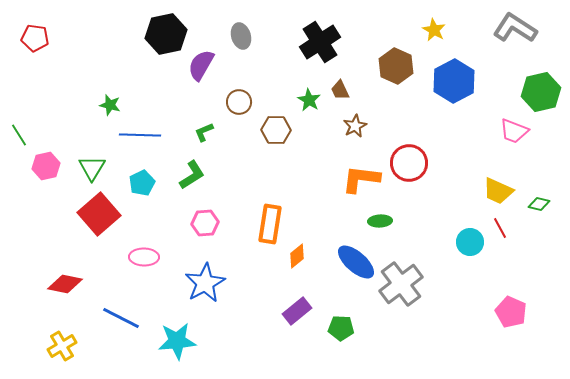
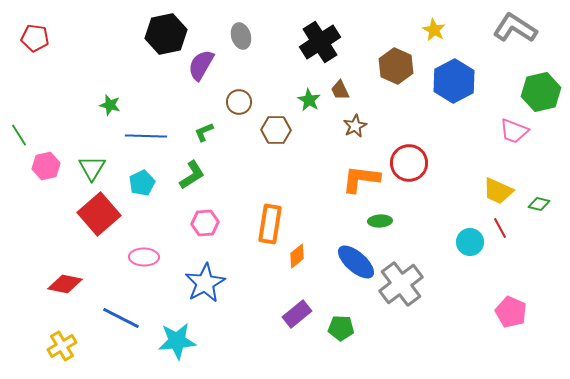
blue line at (140, 135): moved 6 px right, 1 px down
purple rectangle at (297, 311): moved 3 px down
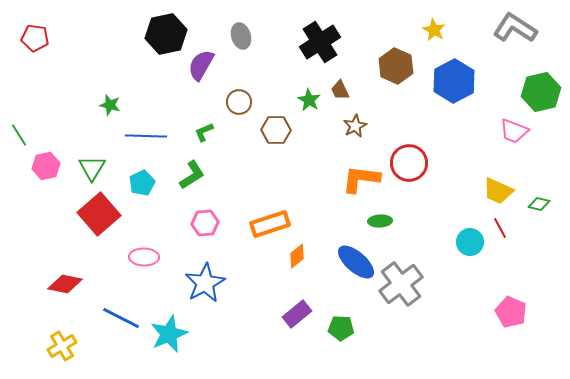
orange rectangle at (270, 224): rotated 63 degrees clockwise
cyan star at (177, 341): moved 8 px left, 7 px up; rotated 18 degrees counterclockwise
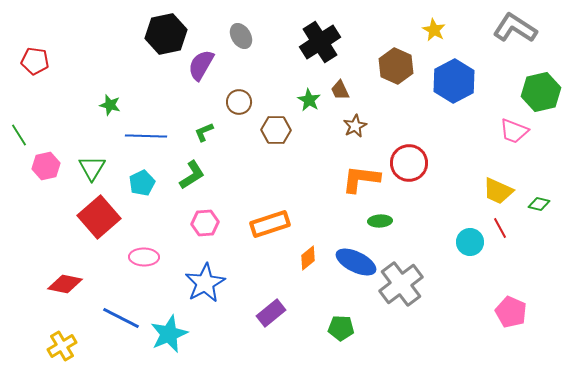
gray ellipse at (241, 36): rotated 15 degrees counterclockwise
red pentagon at (35, 38): moved 23 px down
red square at (99, 214): moved 3 px down
orange diamond at (297, 256): moved 11 px right, 2 px down
blue ellipse at (356, 262): rotated 15 degrees counterclockwise
purple rectangle at (297, 314): moved 26 px left, 1 px up
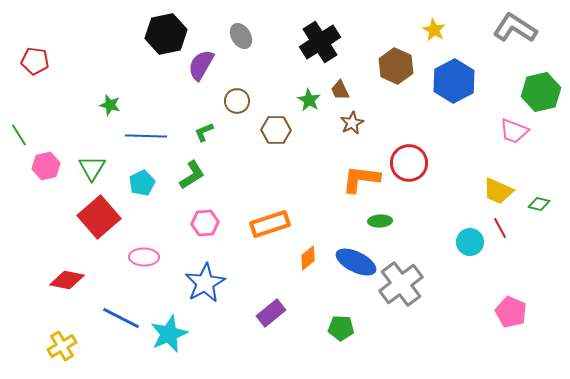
brown circle at (239, 102): moved 2 px left, 1 px up
brown star at (355, 126): moved 3 px left, 3 px up
red diamond at (65, 284): moved 2 px right, 4 px up
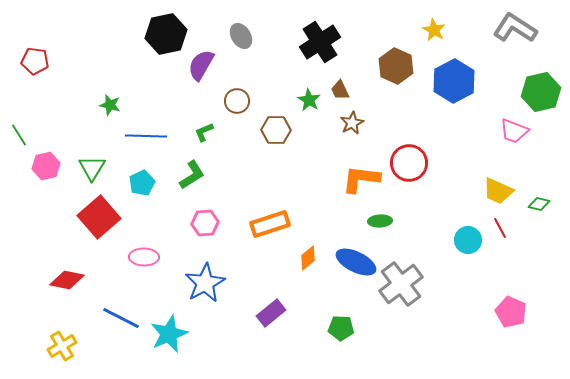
cyan circle at (470, 242): moved 2 px left, 2 px up
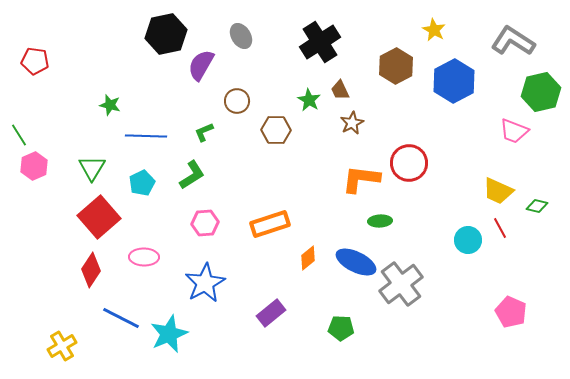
gray L-shape at (515, 28): moved 2 px left, 13 px down
brown hexagon at (396, 66): rotated 8 degrees clockwise
pink hexagon at (46, 166): moved 12 px left; rotated 12 degrees counterclockwise
green diamond at (539, 204): moved 2 px left, 2 px down
red diamond at (67, 280): moved 24 px right, 10 px up; rotated 68 degrees counterclockwise
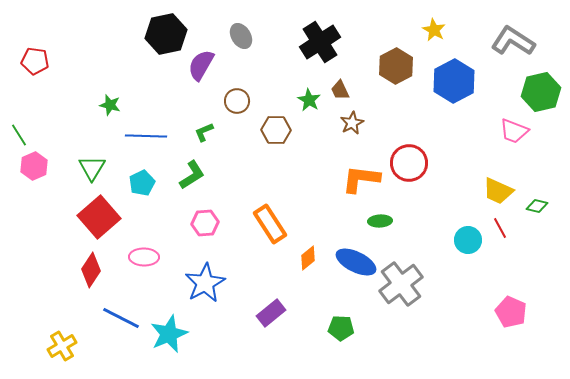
orange rectangle at (270, 224): rotated 75 degrees clockwise
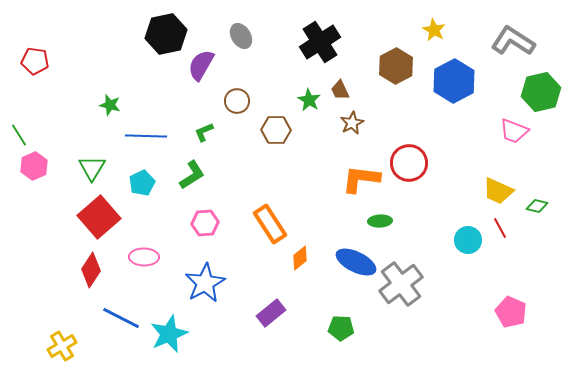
orange diamond at (308, 258): moved 8 px left
